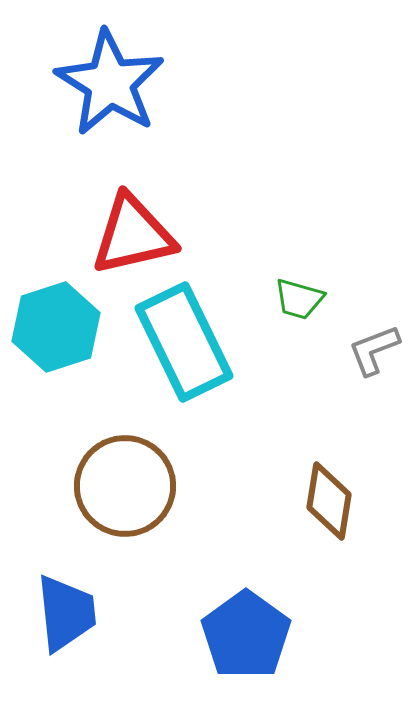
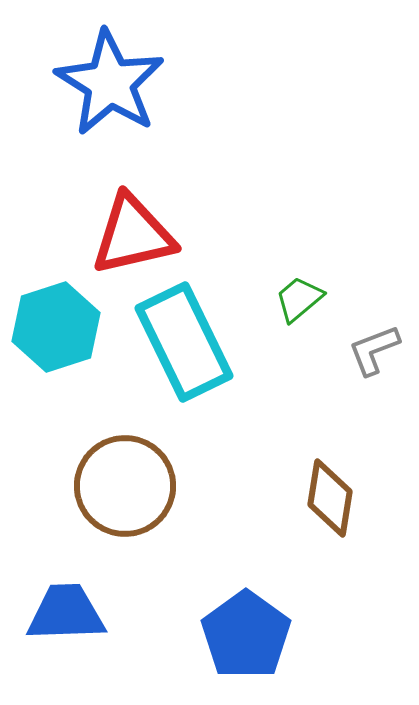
green trapezoid: rotated 124 degrees clockwise
brown diamond: moved 1 px right, 3 px up
blue trapezoid: rotated 86 degrees counterclockwise
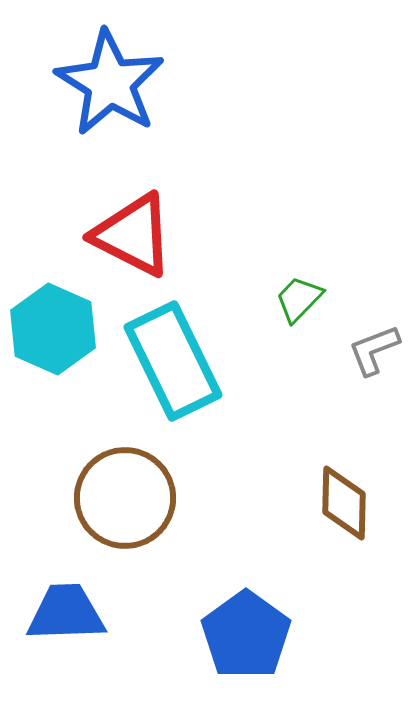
red triangle: rotated 40 degrees clockwise
green trapezoid: rotated 6 degrees counterclockwise
cyan hexagon: moved 3 px left, 2 px down; rotated 18 degrees counterclockwise
cyan rectangle: moved 11 px left, 19 px down
brown circle: moved 12 px down
brown diamond: moved 14 px right, 5 px down; rotated 8 degrees counterclockwise
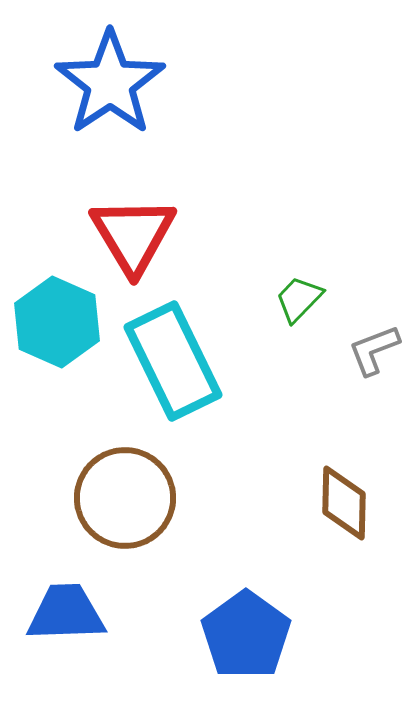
blue star: rotated 6 degrees clockwise
red triangle: rotated 32 degrees clockwise
cyan hexagon: moved 4 px right, 7 px up
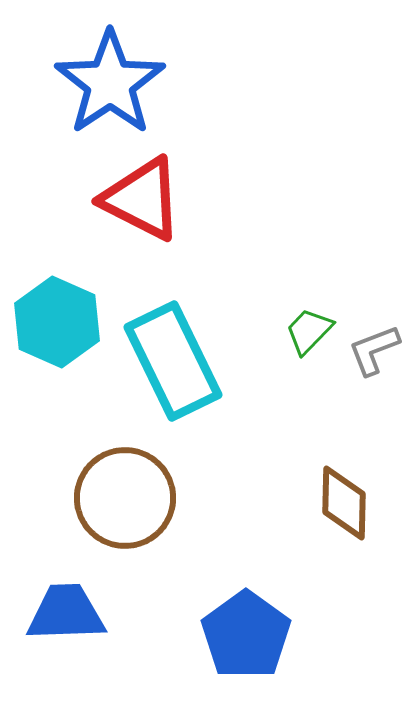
red triangle: moved 9 px right, 36 px up; rotated 32 degrees counterclockwise
green trapezoid: moved 10 px right, 32 px down
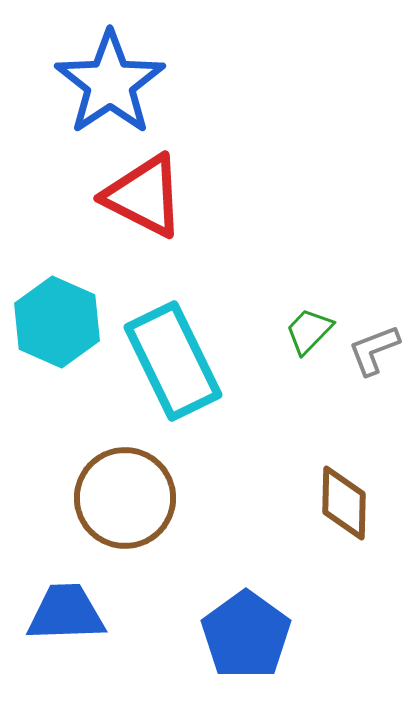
red triangle: moved 2 px right, 3 px up
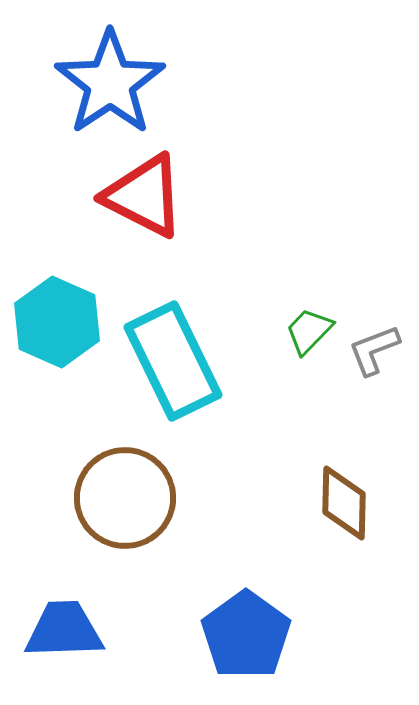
blue trapezoid: moved 2 px left, 17 px down
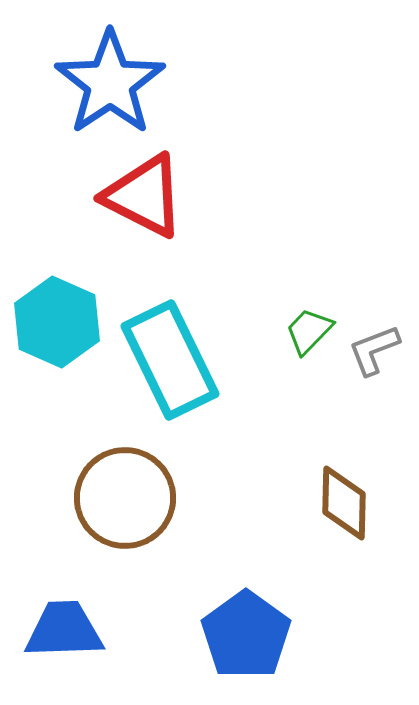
cyan rectangle: moved 3 px left, 1 px up
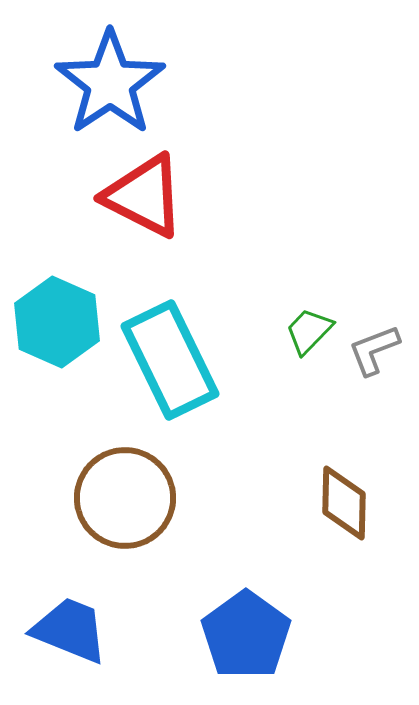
blue trapezoid: moved 6 px right; rotated 24 degrees clockwise
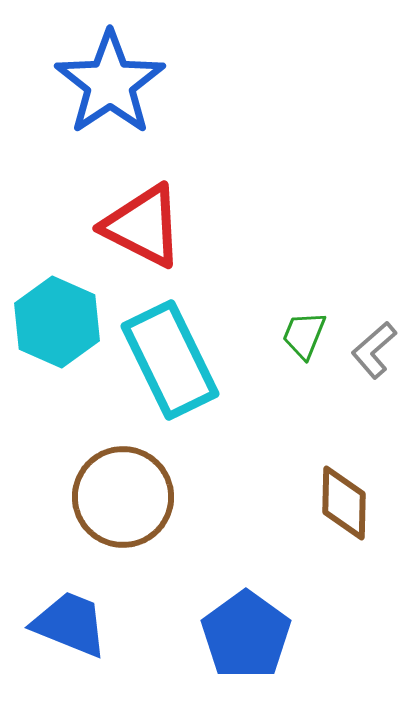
red triangle: moved 1 px left, 30 px down
green trapezoid: moved 5 px left, 4 px down; rotated 22 degrees counterclockwise
gray L-shape: rotated 20 degrees counterclockwise
brown circle: moved 2 px left, 1 px up
blue trapezoid: moved 6 px up
